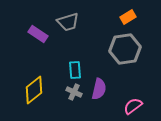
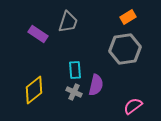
gray trapezoid: rotated 55 degrees counterclockwise
purple semicircle: moved 3 px left, 4 px up
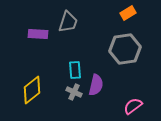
orange rectangle: moved 4 px up
purple rectangle: rotated 30 degrees counterclockwise
yellow diamond: moved 2 px left
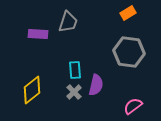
gray hexagon: moved 4 px right, 3 px down; rotated 16 degrees clockwise
gray cross: rotated 21 degrees clockwise
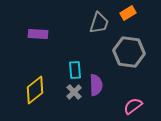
gray trapezoid: moved 31 px right, 1 px down
purple semicircle: rotated 15 degrees counterclockwise
yellow diamond: moved 3 px right
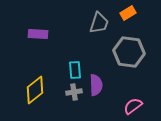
gray cross: rotated 35 degrees clockwise
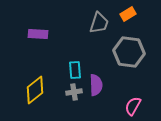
orange rectangle: moved 1 px down
pink semicircle: rotated 24 degrees counterclockwise
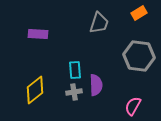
orange rectangle: moved 11 px right, 1 px up
gray hexagon: moved 10 px right, 4 px down
